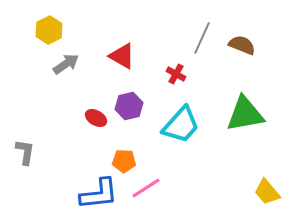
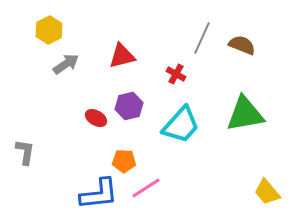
red triangle: rotated 44 degrees counterclockwise
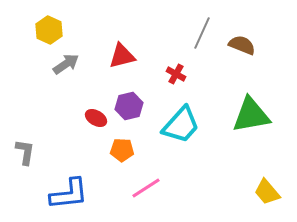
yellow hexagon: rotated 8 degrees counterclockwise
gray line: moved 5 px up
green triangle: moved 6 px right, 1 px down
orange pentagon: moved 2 px left, 11 px up
blue L-shape: moved 30 px left
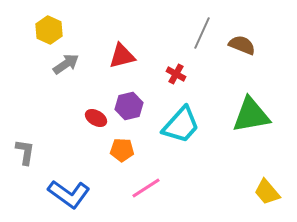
blue L-shape: rotated 42 degrees clockwise
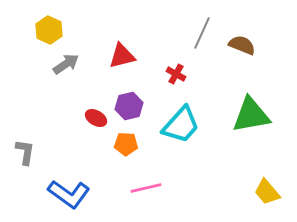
orange pentagon: moved 4 px right, 6 px up
pink line: rotated 20 degrees clockwise
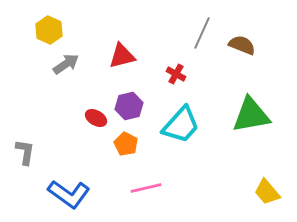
orange pentagon: rotated 25 degrees clockwise
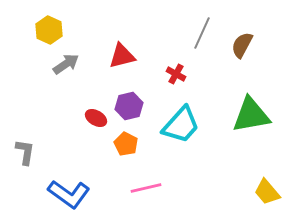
brown semicircle: rotated 84 degrees counterclockwise
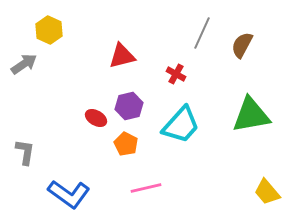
gray arrow: moved 42 px left
